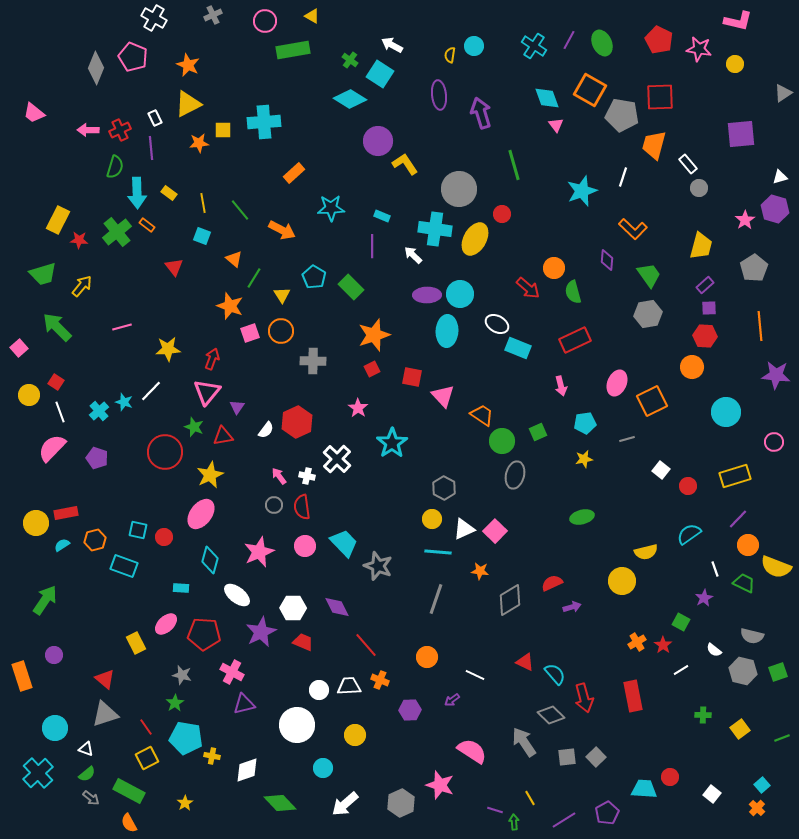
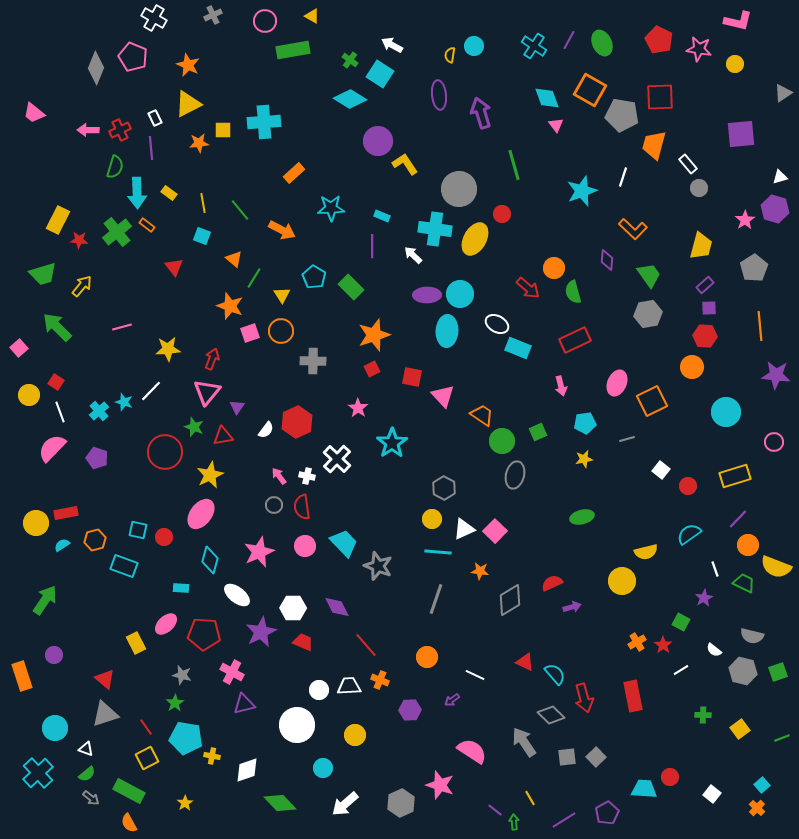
purple line at (495, 810): rotated 21 degrees clockwise
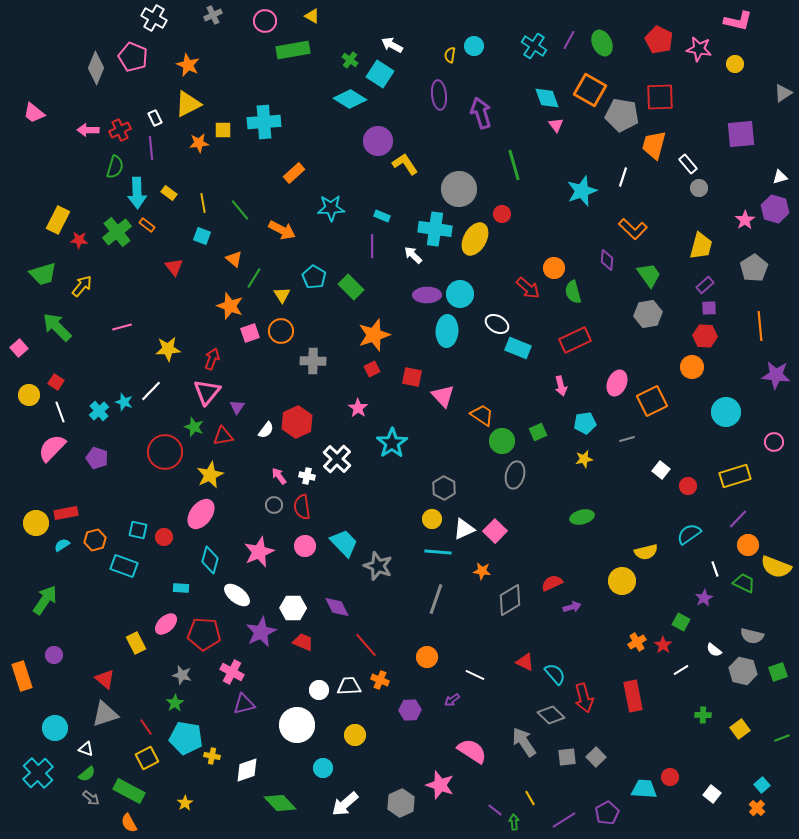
orange star at (480, 571): moved 2 px right
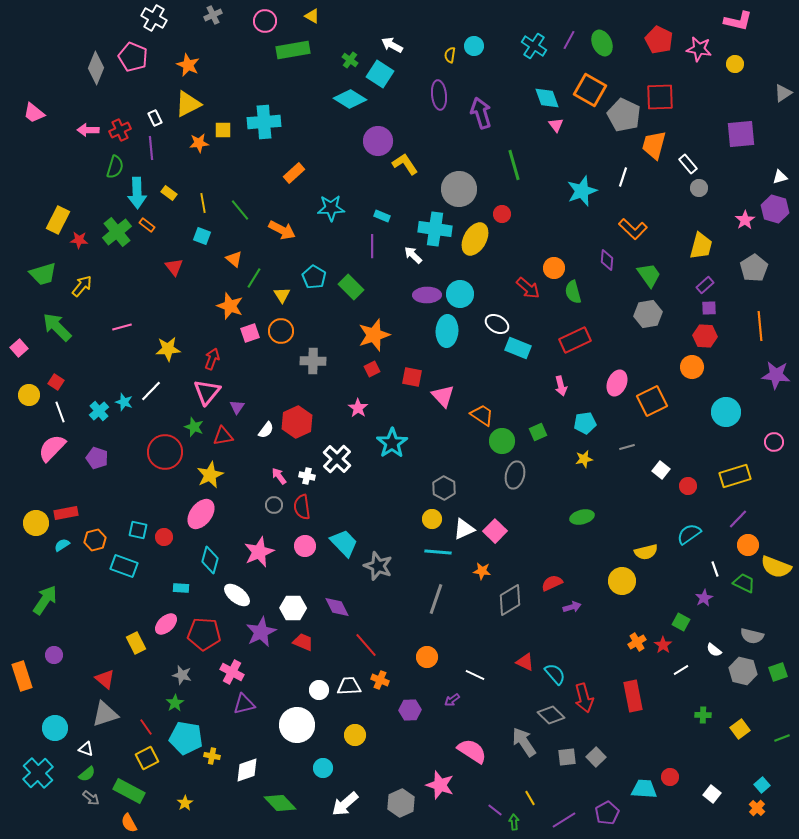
gray pentagon at (622, 115): moved 2 px right; rotated 16 degrees clockwise
gray line at (627, 439): moved 8 px down
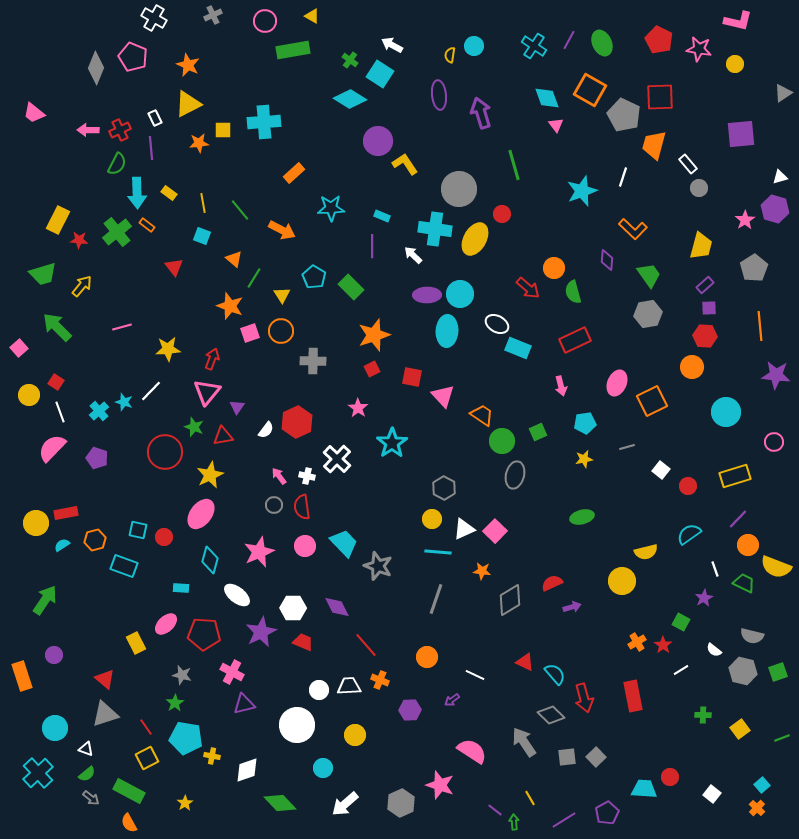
green semicircle at (115, 167): moved 2 px right, 3 px up; rotated 10 degrees clockwise
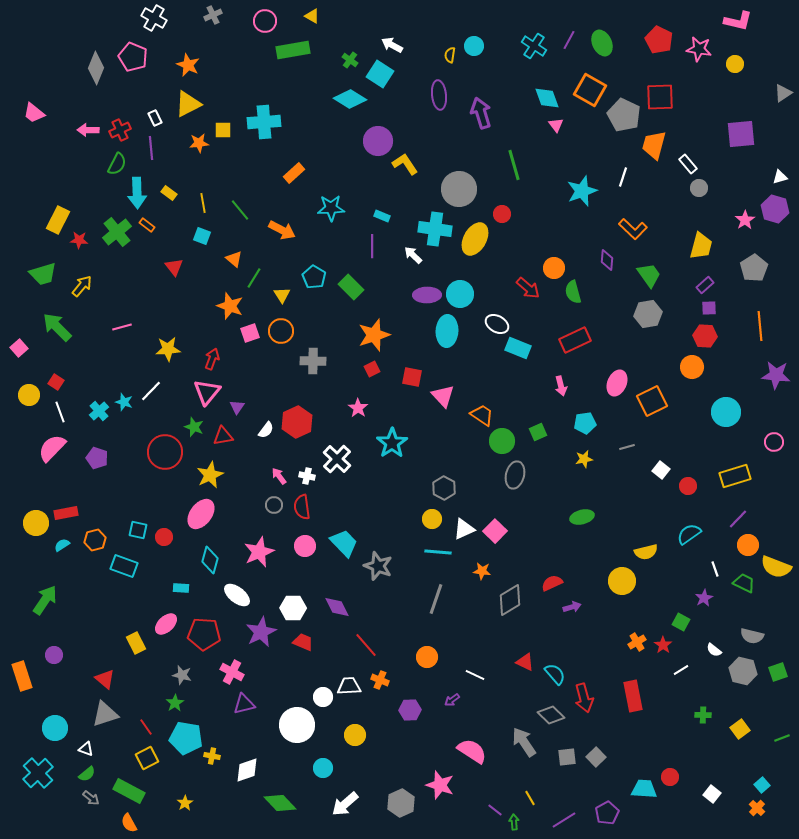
white circle at (319, 690): moved 4 px right, 7 px down
